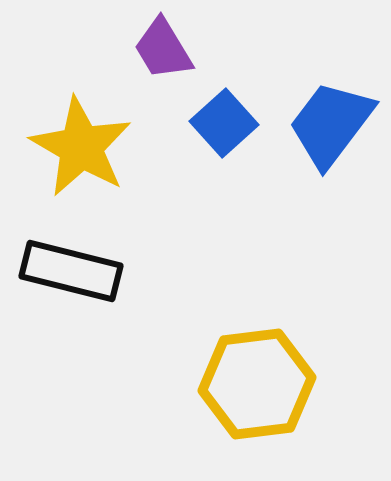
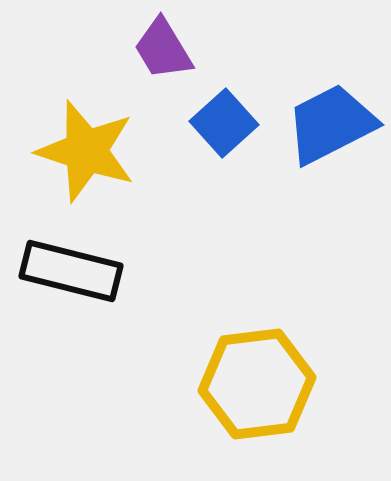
blue trapezoid: rotated 26 degrees clockwise
yellow star: moved 5 px right, 4 px down; rotated 12 degrees counterclockwise
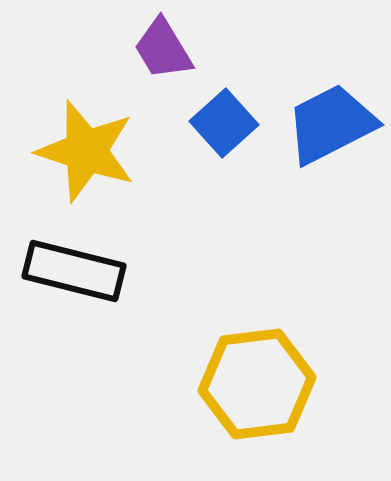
black rectangle: moved 3 px right
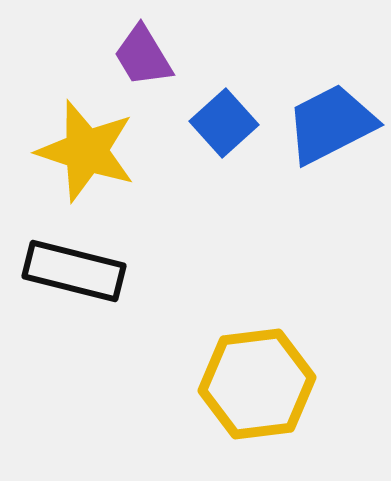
purple trapezoid: moved 20 px left, 7 px down
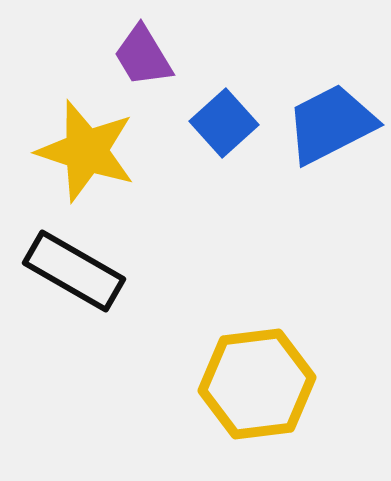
black rectangle: rotated 16 degrees clockwise
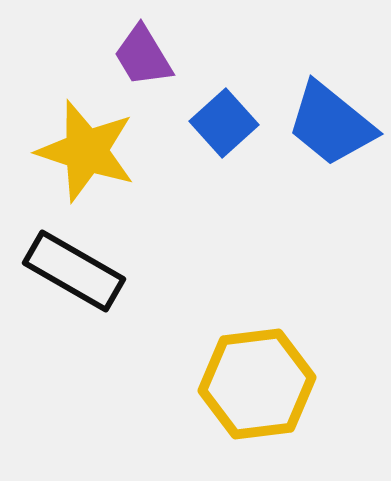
blue trapezoid: rotated 114 degrees counterclockwise
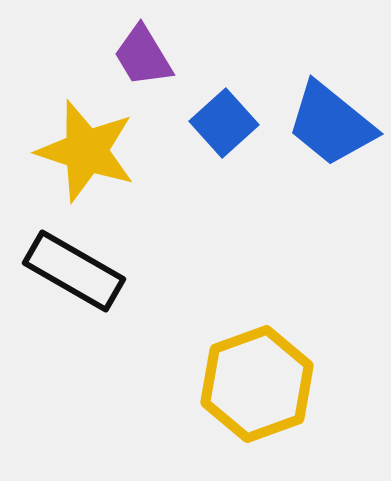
yellow hexagon: rotated 13 degrees counterclockwise
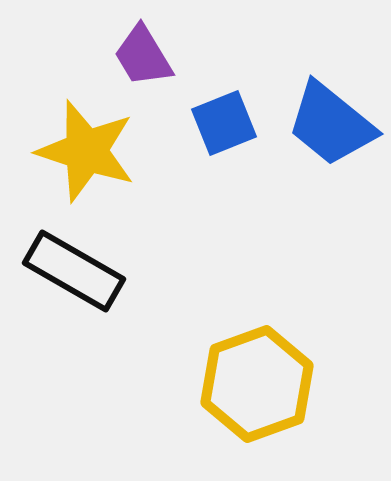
blue square: rotated 20 degrees clockwise
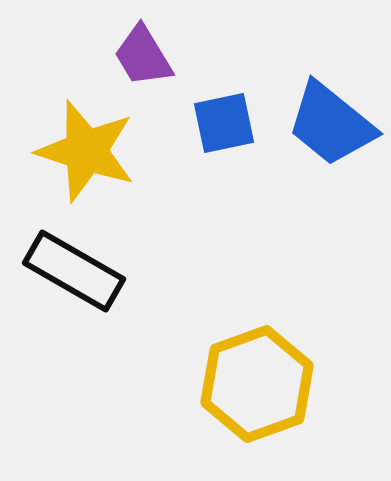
blue square: rotated 10 degrees clockwise
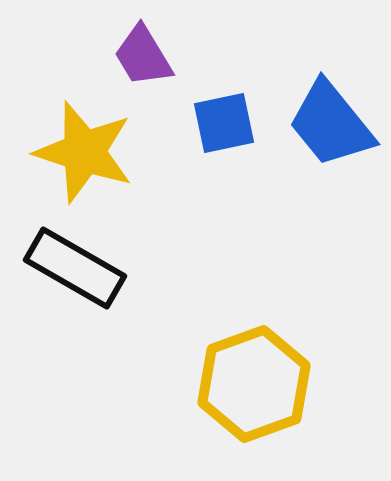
blue trapezoid: rotated 12 degrees clockwise
yellow star: moved 2 px left, 1 px down
black rectangle: moved 1 px right, 3 px up
yellow hexagon: moved 3 px left
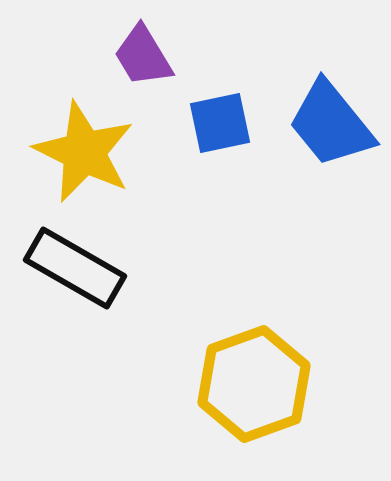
blue square: moved 4 px left
yellow star: rotated 8 degrees clockwise
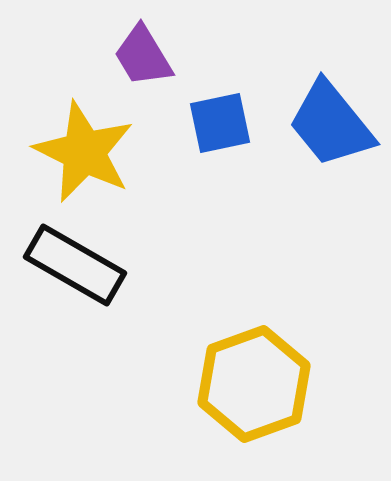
black rectangle: moved 3 px up
